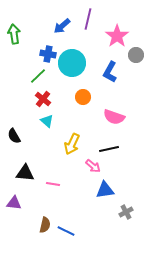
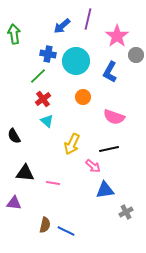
cyan circle: moved 4 px right, 2 px up
red cross: rotated 14 degrees clockwise
pink line: moved 1 px up
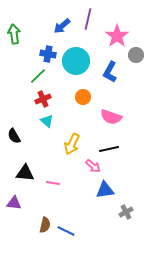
red cross: rotated 14 degrees clockwise
pink semicircle: moved 3 px left
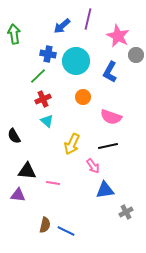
pink star: moved 1 px right; rotated 10 degrees counterclockwise
black line: moved 1 px left, 3 px up
pink arrow: rotated 14 degrees clockwise
black triangle: moved 2 px right, 2 px up
purple triangle: moved 4 px right, 8 px up
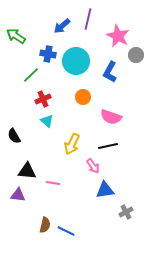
green arrow: moved 2 px right, 2 px down; rotated 48 degrees counterclockwise
green line: moved 7 px left, 1 px up
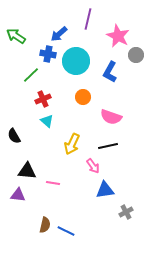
blue arrow: moved 3 px left, 8 px down
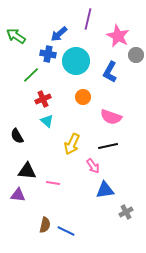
black semicircle: moved 3 px right
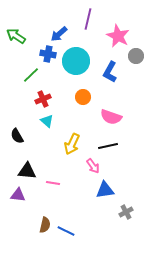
gray circle: moved 1 px down
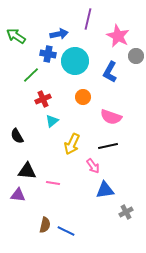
blue arrow: rotated 150 degrees counterclockwise
cyan circle: moved 1 px left
cyan triangle: moved 5 px right; rotated 40 degrees clockwise
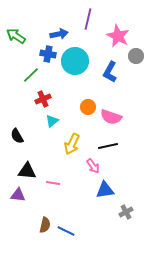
orange circle: moved 5 px right, 10 px down
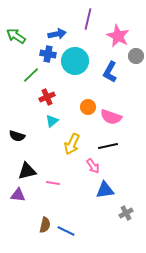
blue arrow: moved 2 px left
red cross: moved 4 px right, 2 px up
black semicircle: rotated 42 degrees counterclockwise
black triangle: rotated 18 degrees counterclockwise
gray cross: moved 1 px down
